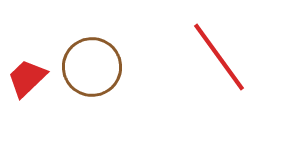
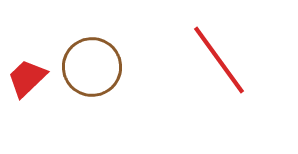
red line: moved 3 px down
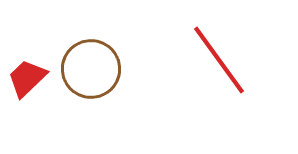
brown circle: moved 1 px left, 2 px down
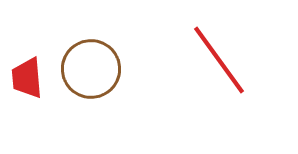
red trapezoid: rotated 51 degrees counterclockwise
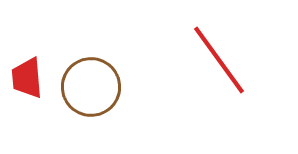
brown circle: moved 18 px down
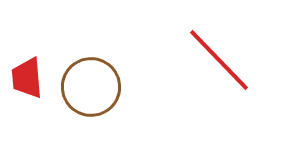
red line: rotated 8 degrees counterclockwise
